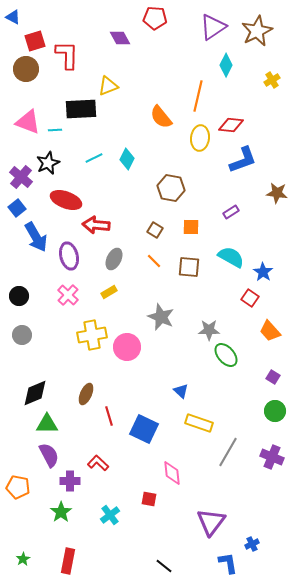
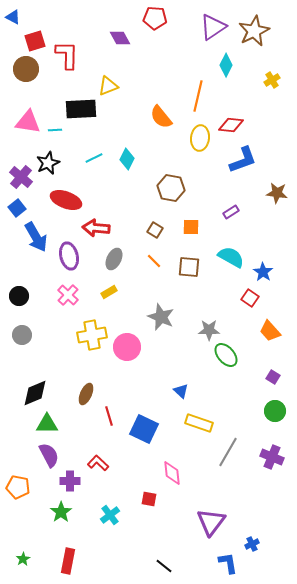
brown star at (257, 31): moved 3 px left
pink triangle at (28, 122): rotated 12 degrees counterclockwise
red arrow at (96, 225): moved 3 px down
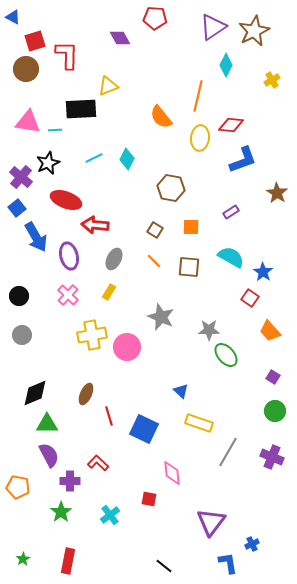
brown star at (277, 193): rotated 25 degrees clockwise
red arrow at (96, 228): moved 1 px left, 3 px up
yellow rectangle at (109, 292): rotated 28 degrees counterclockwise
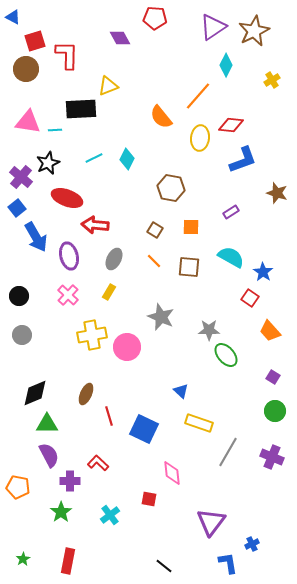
orange line at (198, 96): rotated 28 degrees clockwise
brown star at (277, 193): rotated 15 degrees counterclockwise
red ellipse at (66, 200): moved 1 px right, 2 px up
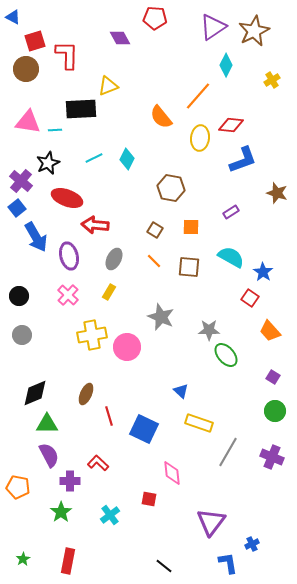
purple cross at (21, 177): moved 4 px down
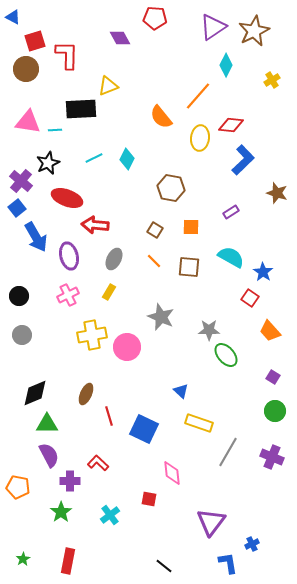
blue L-shape at (243, 160): rotated 24 degrees counterclockwise
pink cross at (68, 295): rotated 20 degrees clockwise
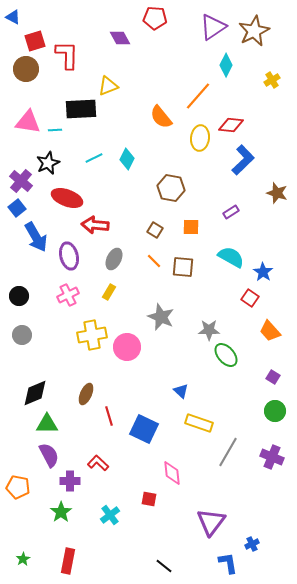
brown square at (189, 267): moved 6 px left
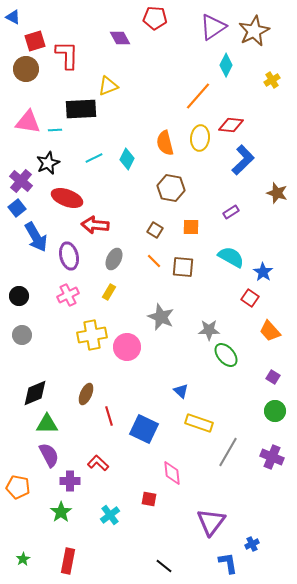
orange semicircle at (161, 117): moved 4 px right, 26 px down; rotated 25 degrees clockwise
